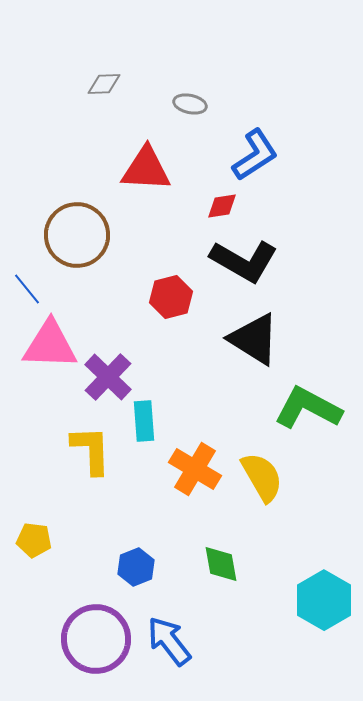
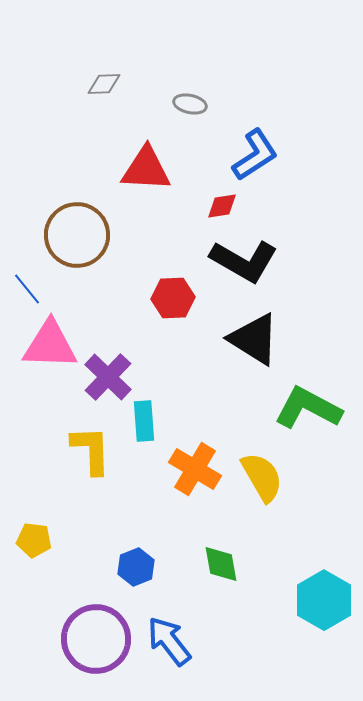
red hexagon: moved 2 px right, 1 px down; rotated 12 degrees clockwise
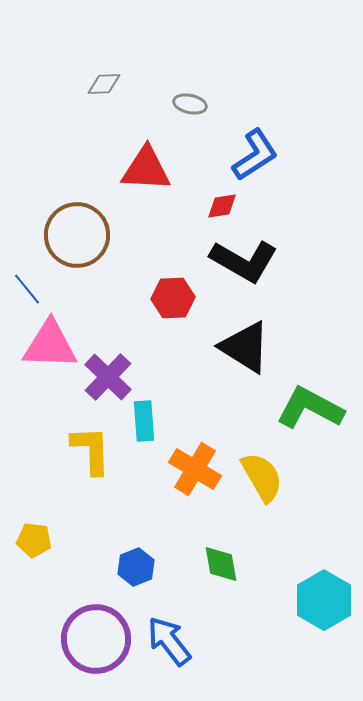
black triangle: moved 9 px left, 8 px down
green L-shape: moved 2 px right
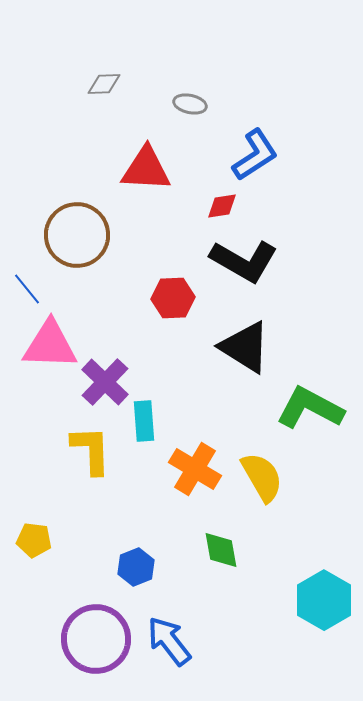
purple cross: moved 3 px left, 5 px down
green diamond: moved 14 px up
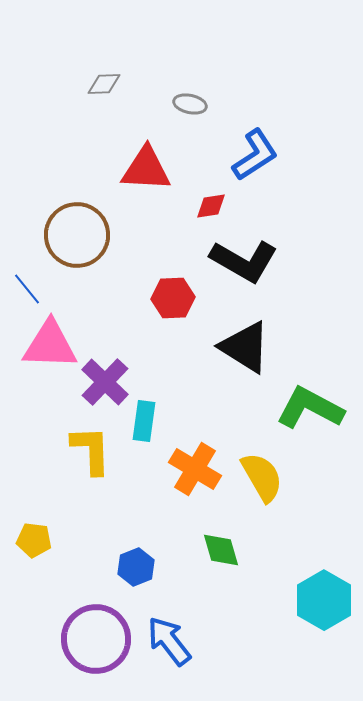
red diamond: moved 11 px left
cyan rectangle: rotated 12 degrees clockwise
green diamond: rotated 6 degrees counterclockwise
